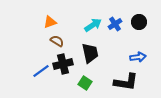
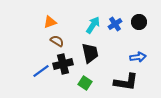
cyan arrow: rotated 24 degrees counterclockwise
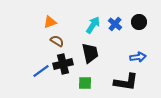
blue cross: rotated 16 degrees counterclockwise
green square: rotated 32 degrees counterclockwise
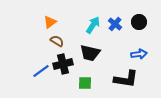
orange triangle: rotated 16 degrees counterclockwise
black trapezoid: rotated 115 degrees clockwise
blue arrow: moved 1 px right, 3 px up
black L-shape: moved 3 px up
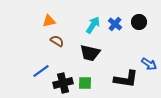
orange triangle: moved 1 px left, 1 px up; rotated 24 degrees clockwise
blue arrow: moved 10 px right, 10 px down; rotated 42 degrees clockwise
black cross: moved 19 px down
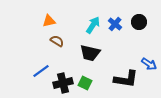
green square: rotated 24 degrees clockwise
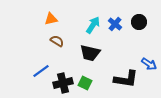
orange triangle: moved 2 px right, 2 px up
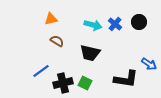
cyan arrow: rotated 72 degrees clockwise
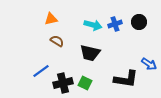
blue cross: rotated 32 degrees clockwise
